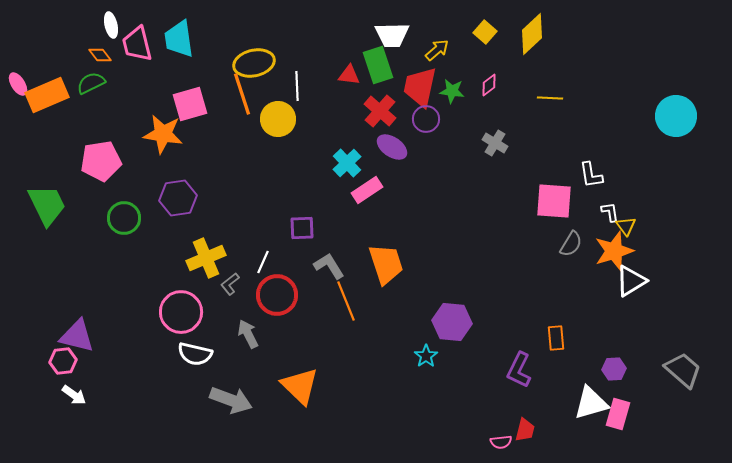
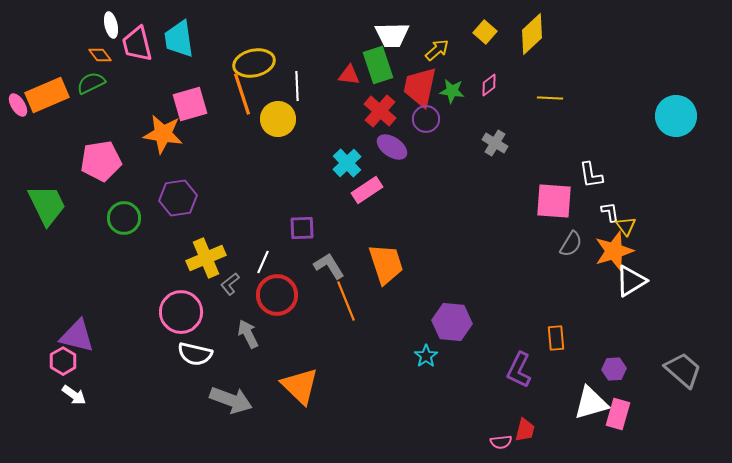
pink ellipse at (18, 84): moved 21 px down
pink hexagon at (63, 361): rotated 24 degrees counterclockwise
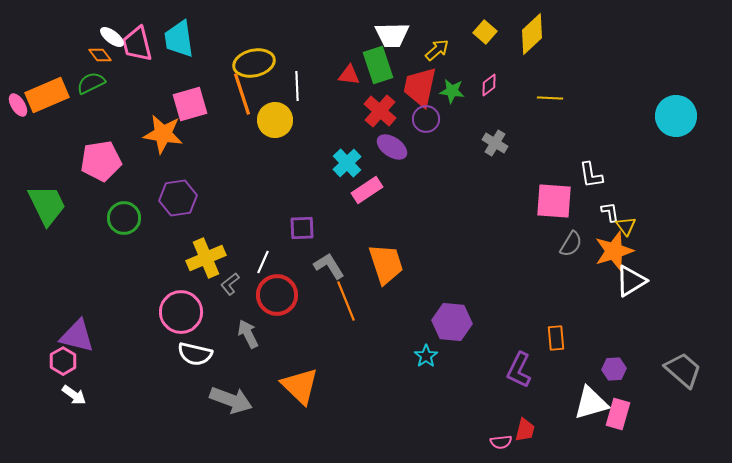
white ellipse at (111, 25): moved 1 px right, 12 px down; rotated 40 degrees counterclockwise
yellow circle at (278, 119): moved 3 px left, 1 px down
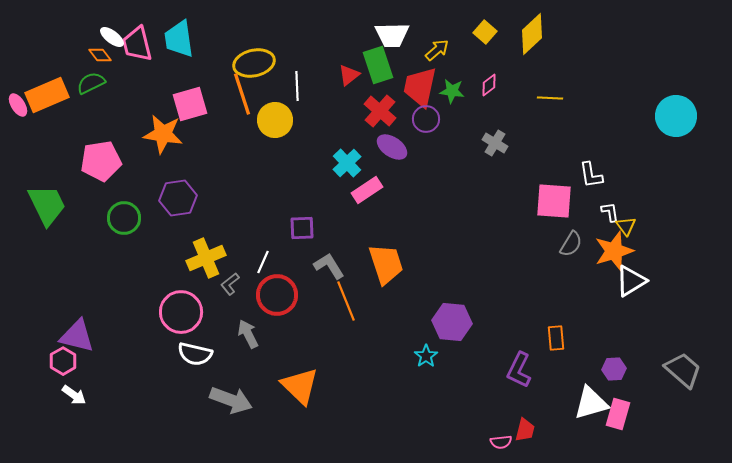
red triangle at (349, 75): rotated 45 degrees counterclockwise
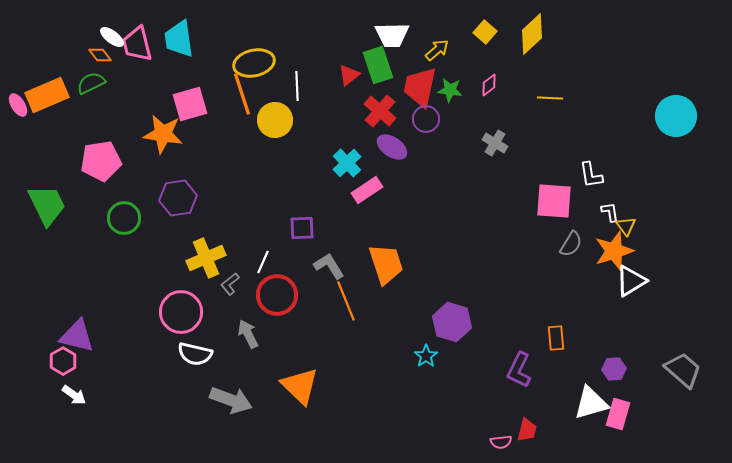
green star at (452, 91): moved 2 px left, 1 px up
purple hexagon at (452, 322): rotated 12 degrees clockwise
red trapezoid at (525, 430): moved 2 px right
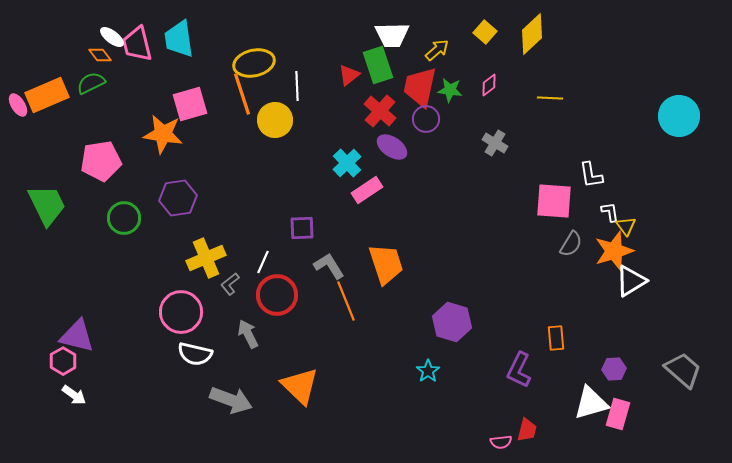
cyan circle at (676, 116): moved 3 px right
cyan star at (426, 356): moved 2 px right, 15 px down
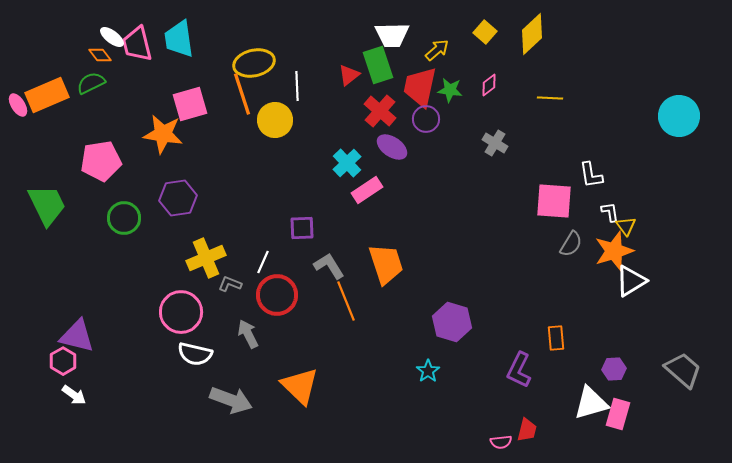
gray L-shape at (230, 284): rotated 60 degrees clockwise
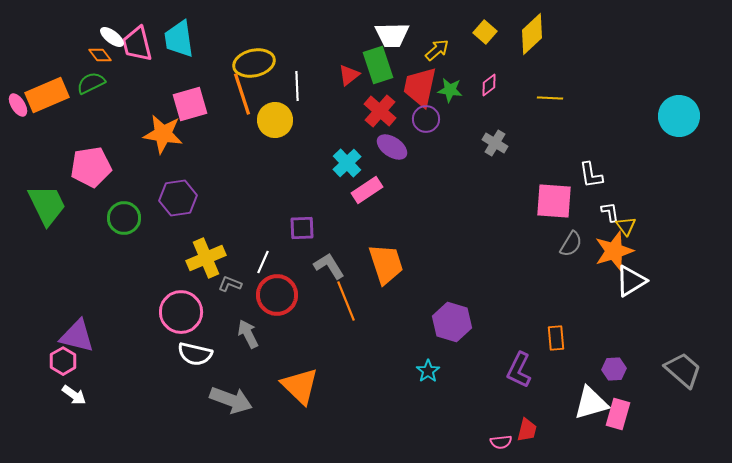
pink pentagon at (101, 161): moved 10 px left, 6 px down
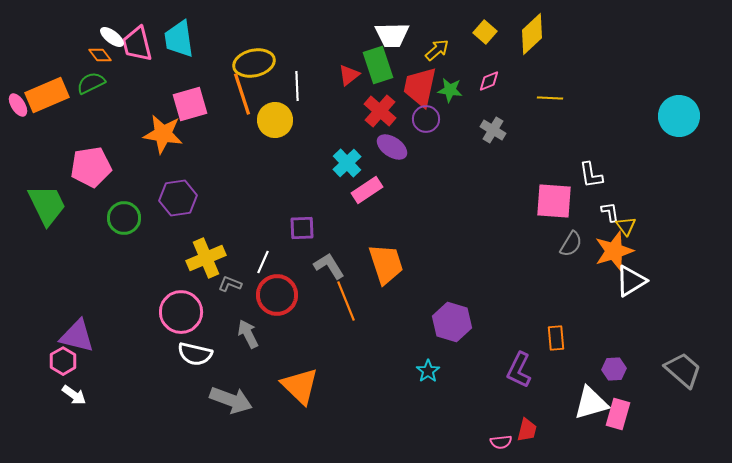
pink diamond at (489, 85): moved 4 px up; rotated 15 degrees clockwise
gray cross at (495, 143): moved 2 px left, 13 px up
